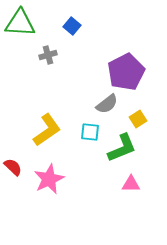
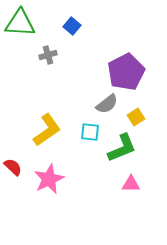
yellow square: moved 2 px left, 2 px up
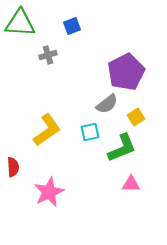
blue square: rotated 30 degrees clockwise
cyan square: rotated 18 degrees counterclockwise
red semicircle: rotated 42 degrees clockwise
pink star: moved 13 px down
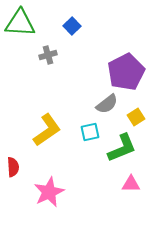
blue square: rotated 24 degrees counterclockwise
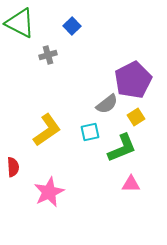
green triangle: rotated 24 degrees clockwise
purple pentagon: moved 7 px right, 8 px down
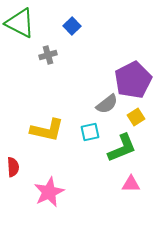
yellow L-shape: rotated 48 degrees clockwise
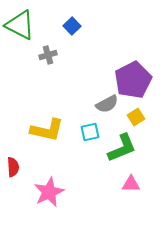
green triangle: moved 2 px down
gray semicircle: rotated 10 degrees clockwise
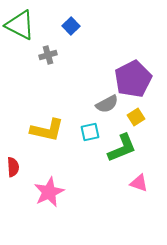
blue square: moved 1 px left
purple pentagon: moved 1 px up
pink triangle: moved 8 px right, 1 px up; rotated 18 degrees clockwise
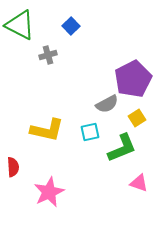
yellow square: moved 1 px right, 1 px down
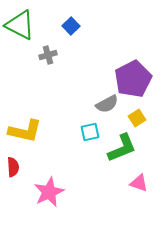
yellow L-shape: moved 22 px left, 1 px down
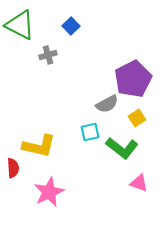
yellow L-shape: moved 14 px right, 15 px down
green L-shape: rotated 60 degrees clockwise
red semicircle: moved 1 px down
